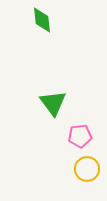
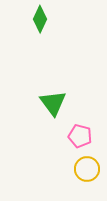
green diamond: moved 2 px left, 1 px up; rotated 32 degrees clockwise
pink pentagon: rotated 20 degrees clockwise
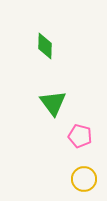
green diamond: moved 5 px right, 27 px down; rotated 24 degrees counterclockwise
yellow circle: moved 3 px left, 10 px down
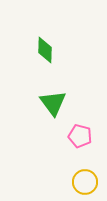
green diamond: moved 4 px down
yellow circle: moved 1 px right, 3 px down
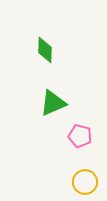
green triangle: rotated 44 degrees clockwise
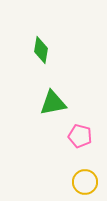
green diamond: moved 4 px left; rotated 8 degrees clockwise
green triangle: rotated 12 degrees clockwise
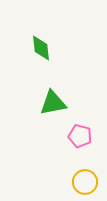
green diamond: moved 2 px up; rotated 16 degrees counterclockwise
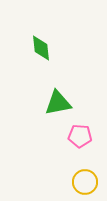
green triangle: moved 5 px right
pink pentagon: rotated 10 degrees counterclockwise
